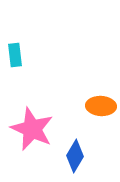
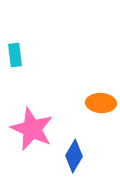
orange ellipse: moved 3 px up
blue diamond: moved 1 px left
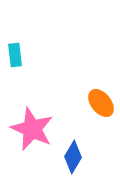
orange ellipse: rotated 48 degrees clockwise
blue diamond: moved 1 px left, 1 px down
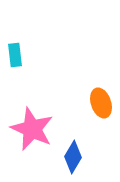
orange ellipse: rotated 20 degrees clockwise
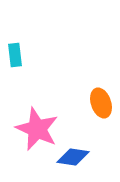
pink star: moved 5 px right
blue diamond: rotated 68 degrees clockwise
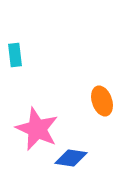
orange ellipse: moved 1 px right, 2 px up
blue diamond: moved 2 px left, 1 px down
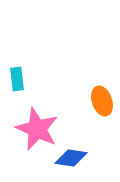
cyan rectangle: moved 2 px right, 24 px down
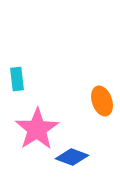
pink star: rotated 15 degrees clockwise
blue diamond: moved 1 px right, 1 px up; rotated 12 degrees clockwise
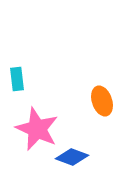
pink star: rotated 15 degrees counterclockwise
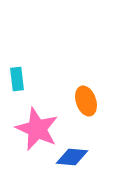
orange ellipse: moved 16 px left
blue diamond: rotated 16 degrees counterclockwise
